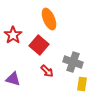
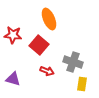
red star: rotated 30 degrees counterclockwise
red arrow: rotated 24 degrees counterclockwise
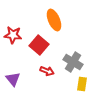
orange ellipse: moved 5 px right, 1 px down
gray cross: rotated 12 degrees clockwise
purple triangle: rotated 35 degrees clockwise
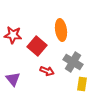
orange ellipse: moved 7 px right, 10 px down; rotated 15 degrees clockwise
red square: moved 2 px left, 1 px down
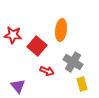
orange ellipse: rotated 15 degrees clockwise
purple triangle: moved 5 px right, 7 px down
yellow rectangle: rotated 24 degrees counterclockwise
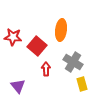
red star: moved 2 px down
red arrow: moved 1 px left, 2 px up; rotated 112 degrees counterclockwise
